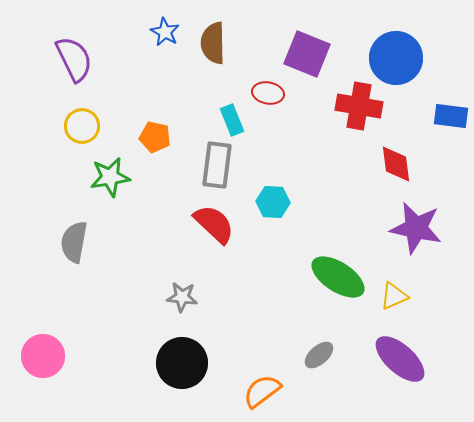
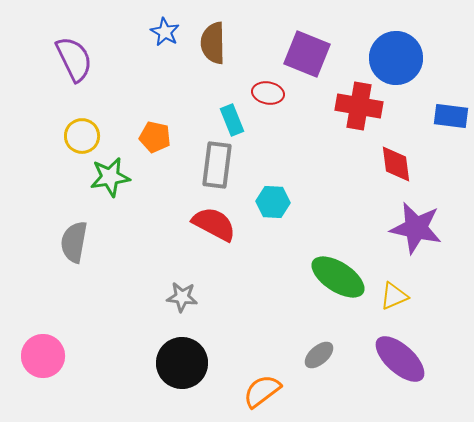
yellow circle: moved 10 px down
red semicircle: rotated 15 degrees counterclockwise
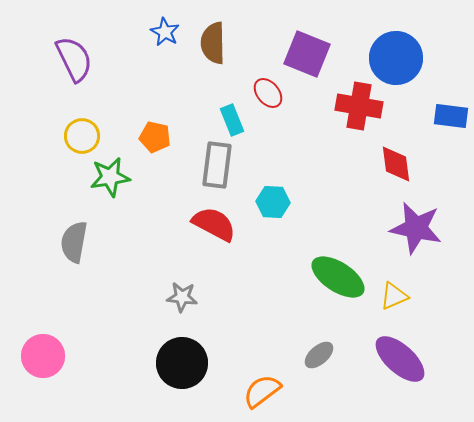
red ellipse: rotated 40 degrees clockwise
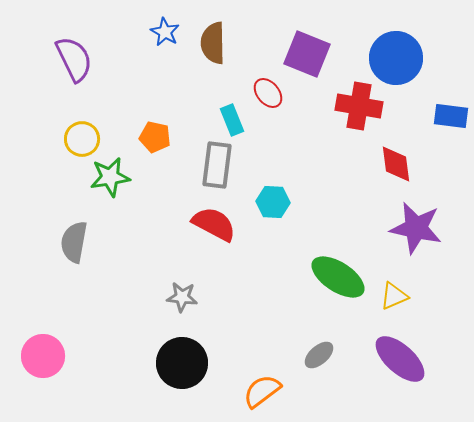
yellow circle: moved 3 px down
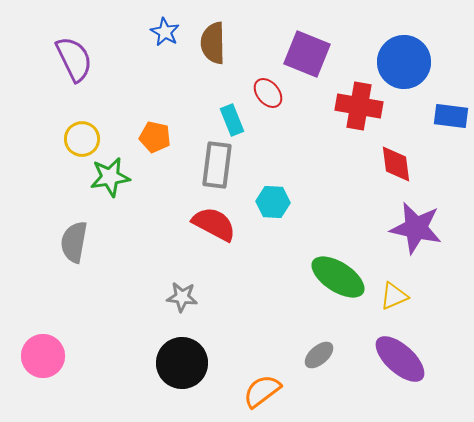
blue circle: moved 8 px right, 4 px down
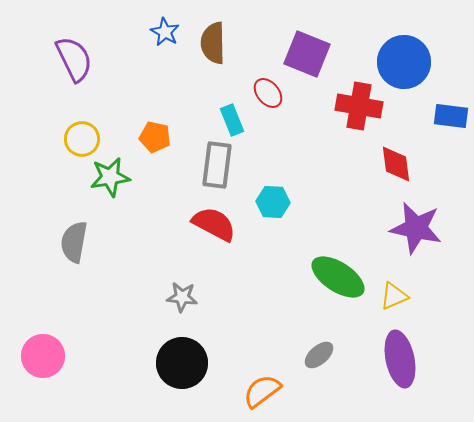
purple ellipse: rotated 36 degrees clockwise
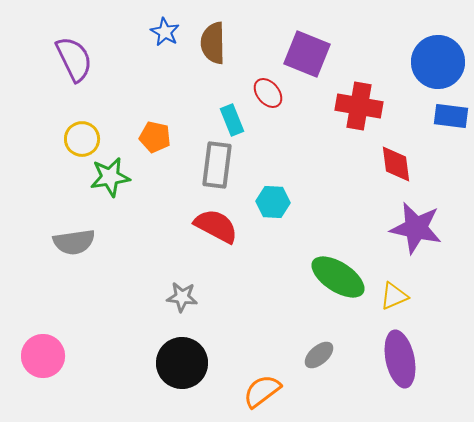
blue circle: moved 34 px right
red semicircle: moved 2 px right, 2 px down
gray semicircle: rotated 108 degrees counterclockwise
